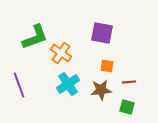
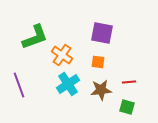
orange cross: moved 1 px right, 2 px down
orange square: moved 9 px left, 4 px up
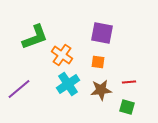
purple line: moved 4 px down; rotated 70 degrees clockwise
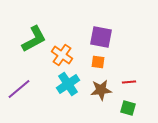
purple square: moved 1 px left, 4 px down
green L-shape: moved 1 px left, 2 px down; rotated 8 degrees counterclockwise
green square: moved 1 px right, 1 px down
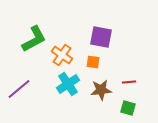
orange square: moved 5 px left
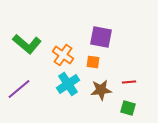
green L-shape: moved 7 px left, 5 px down; rotated 68 degrees clockwise
orange cross: moved 1 px right
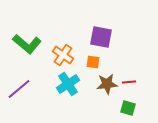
brown star: moved 6 px right, 6 px up
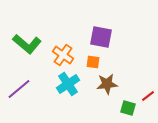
red line: moved 19 px right, 14 px down; rotated 32 degrees counterclockwise
